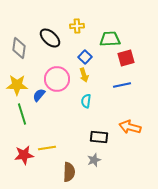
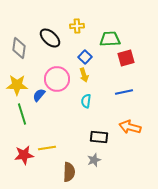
blue line: moved 2 px right, 7 px down
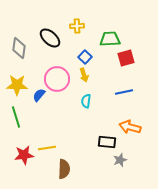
green line: moved 6 px left, 3 px down
black rectangle: moved 8 px right, 5 px down
gray star: moved 26 px right
brown semicircle: moved 5 px left, 3 px up
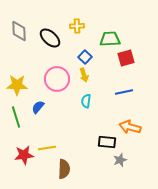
gray diamond: moved 17 px up; rotated 10 degrees counterclockwise
blue semicircle: moved 1 px left, 12 px down
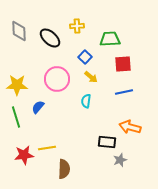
red square: moved 3 px left, 6 px down; rotated 12 degrees clockwise
yellow arrow: moved 7 px right, 2 px down; rotated 32 degrees counterclockwise
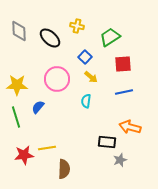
yellow cross: rotated 16 degrees clockwise
green trapezoid: moved 2 px up; rotated 30 degrees counterclockwise
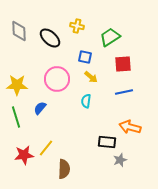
blue square: rotated 32 degrees counterclockwise
blue semicircle: moved 2 px right, 1 px down
yellow line: moved 1 px left; rotated 42 degrees counterclockwise
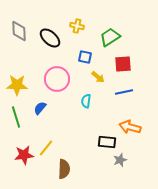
yellow arrow: moved 7 px right
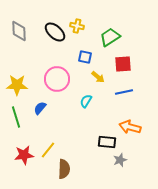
black ellipse: moved 5 px right, 6 px up
cyan semicircle: rotated 24 degrees clockwise
yellow line: moved 2 px right, 2 px down
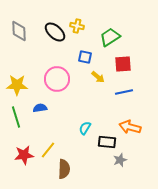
cyan semicircle: moved 1 px left, 27 px down
blue semicircle: rotated 40 degrees clockwise
